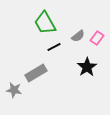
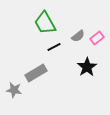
pink rectangle: rotated 16 degrees clockwise
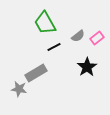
gray star: moved 5 px right, 1 px up
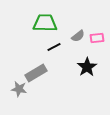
green trapezoid: rotated 120 degrees clockwise
pink rectangle: rotated 32 degrees clockwise
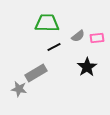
green trapezoid: moved 2 px right
